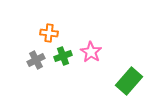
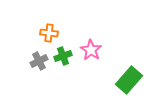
pink star: moved 2 px up
gray cross: moved 3 px right, 1 px down
green rectangle: moved 1 px up
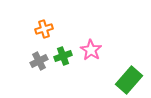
orange cross: moved 5 px left, 4 px up; rotated 24 degrees counterclockwise
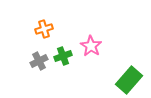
pink star: moved 4 px up
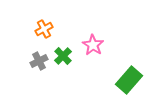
orange cross: rotated 12 degrees counterclockwise
pink star: moved 2 px right, 1 px up
green cross: rotated 24 degrees counterclockwise
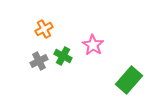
green cross: rotated 18 degrees counterclockwise
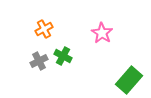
pink star: moved 9 px right, 12 px up
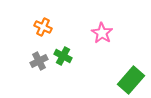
orange cross: moved 1 px left, 2 px up; rotated 36 degrees counterclockwise
green rectangle: moved 2 px right
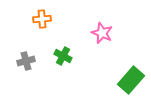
orange cross: moved 1 px left, 8 px up; rotated 30 degrees counterclockwise
pink star: rotated 10 degrees counterclockwise
gray cross: moved 13 px left; rotated 12 degrees clockwise
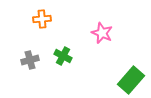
gray cross: moved 4 px right, 1 px up
